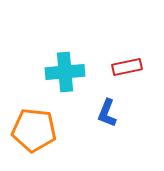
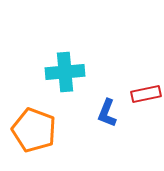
red rectangle: moved 19 px right, 27 px down
orange pentagon: rotated 15 degrees clockwise
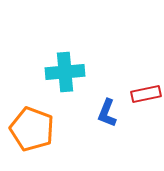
orange pentagon: moved 2 px left, 1 px up
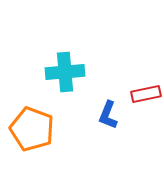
blue L-shape: moved 1 px right, 2 px down
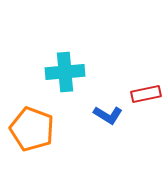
blue L-shape: rotated 80 degrees counterclockwise
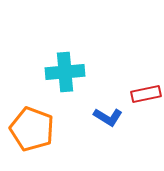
blue L-shape: moved 2 px down
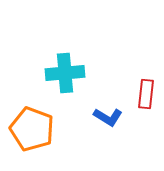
cyan cross: moved 1 px down
red rectangle: rotated 72 degrees counterclockwise
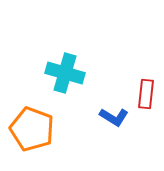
cyan cross: rotated 21 degrees clockwise
blue L-shape: moved 6 px right
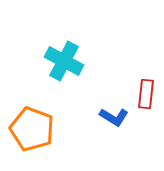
cyan cross: moved 1 px left, 12 px up; rotated 12 degrees clockwise
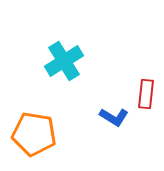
cyan cross: rotated 30 degrees clockwise
orange pentagon: moved 2 px right, 5 px down; rotated 12 degrees counterclockwise
